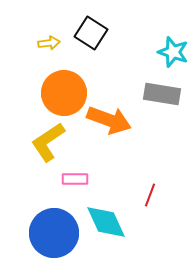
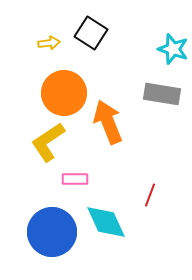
cyan star: moved 3 px up
orange arrow: moved 1 px left, 2 px down; rotated 132 degrees counterclockwise
blue circle: moved 2 px left, 1 px up
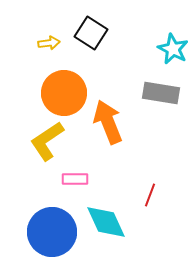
cyan star: rotated 8 degrees clockwise
gray rectangle: moved 1 px left, 1 px up
yellow L-shape: moved 1 px left, 1 px up
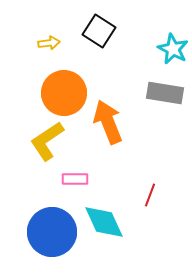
black square: moved 8 px right, 2 px up
gray rectangle: moved 4 px right
cyan diamond: moved 2 px left
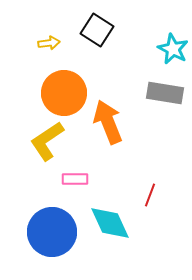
black square: moved 2 px left, 1 px up
cyan diamond: moved 6 px right, 1 px down
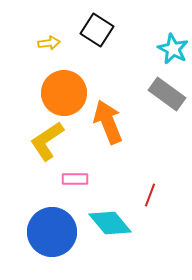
gray rectangle: moved 2 px right, 1 px down; rotated 27 degrees clockwise
cyan diamond: rotated 15 degrees counterclockwise
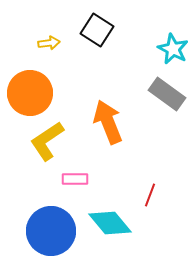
orange circle: moved 34 px left
blue circle: moved 1 px left, 1 px up
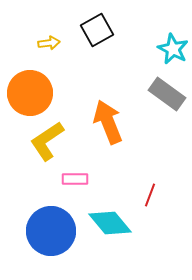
black square: rotated 28 degrees clockwise
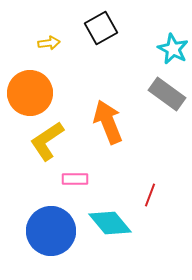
black square: moved 4 px right, 2 px up
